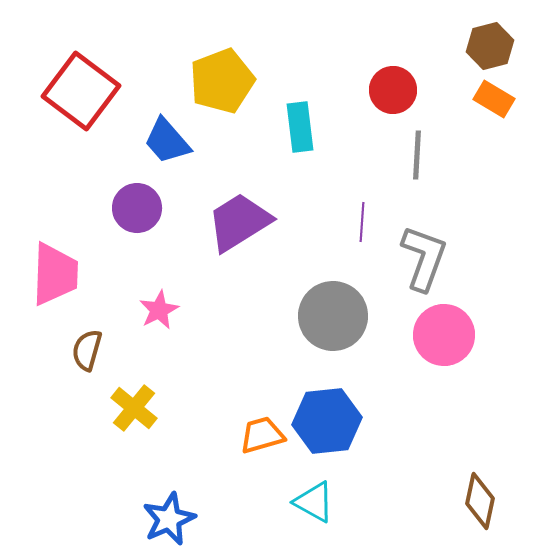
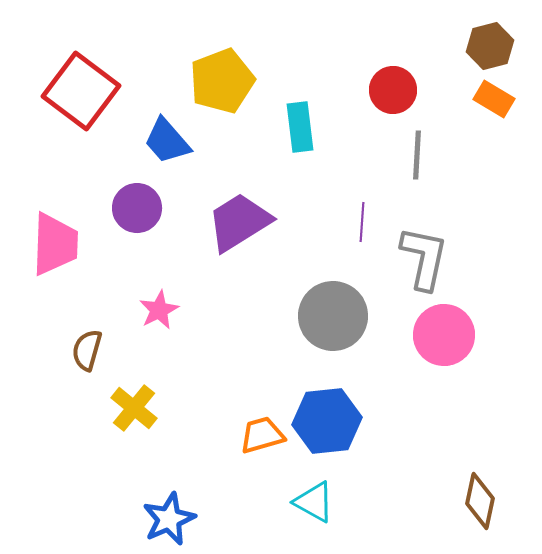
gray L-shape: rotated 8 degrees counterclockwise
pink trapezoid: moved 30 px up
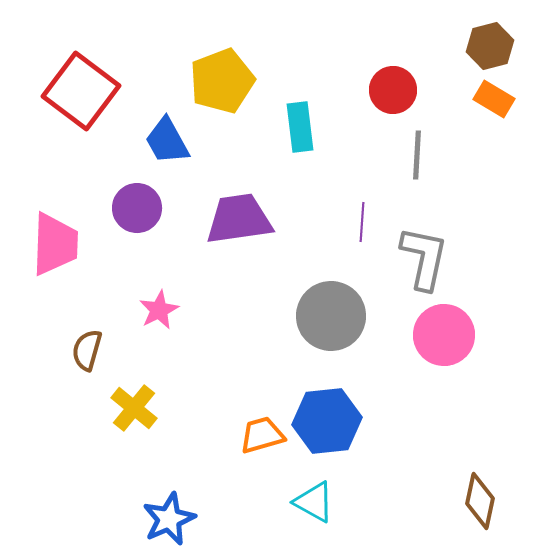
blue trapezoid: rotated 12 degrees clockwise
purple trapezoid: moved 3 px up; rotated 24 degrees clockwise
gray circle: moved 2 px left
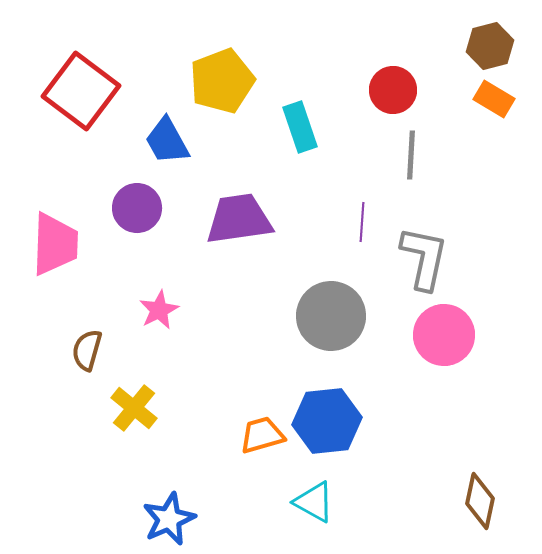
cyan rectangle: rotated 12 degrees counterclockwise
gray line: moved 6 px left
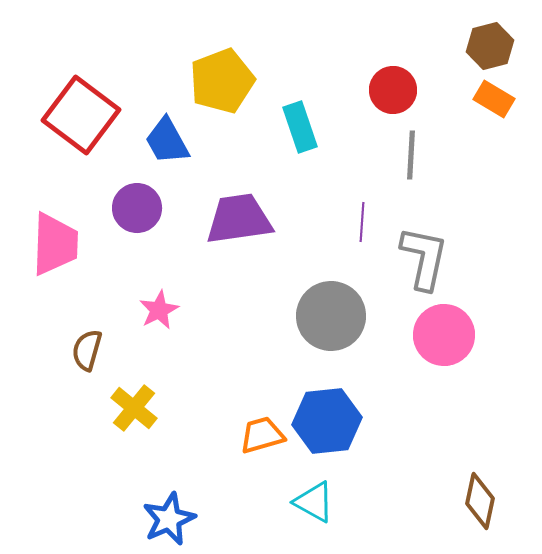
red square: moved 24 px down
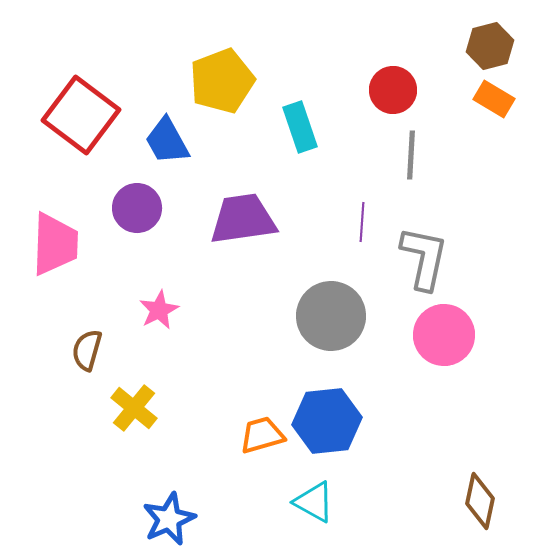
purple trapezoid: moved 4 px right
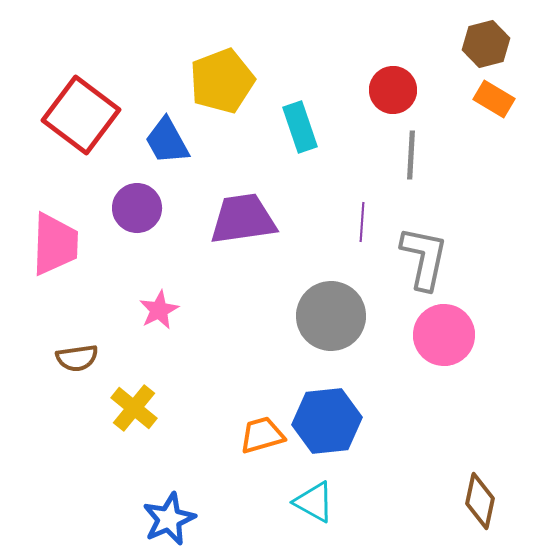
brown hexagon: moved 4 px left, 2 px up
brown semicircle: moved 10 px left, 8 px down; rotated 114 degrees counterclockwise
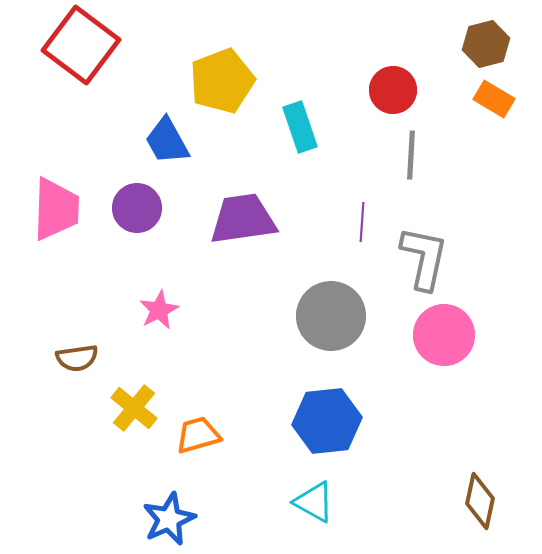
red square: moved 70 px up
pink trapezoid: moved 1 px right, 35 px up
orange trapezoid: moved 64 px left
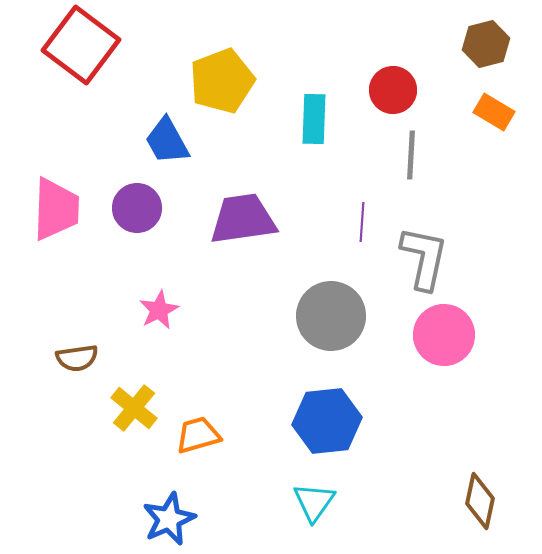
orange rectangle: moved 13 px down
cyan rectangle: moved 14 px right, 8 px up; rotated 21 degrees clockwise
cyan triangle: rotated 36 degrees clockwise
